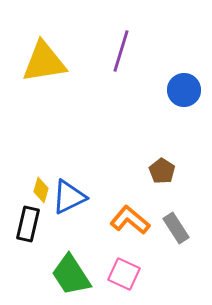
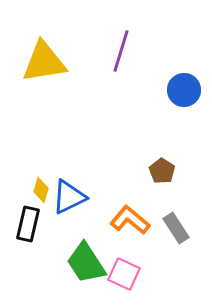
green trapezoid: moved 15 px right, 12 px up
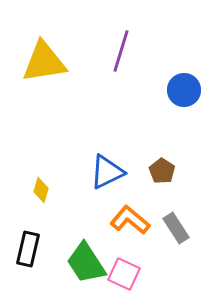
blue triangle: moved 38 px right, 25 px up
black rectangle: moved 25 px down
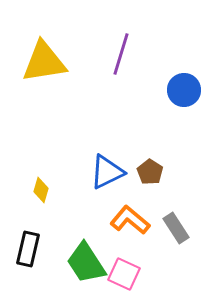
purple line: moved 3 px down
brown pentagon: moved 12 px left, 1 px down
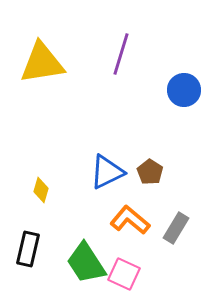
yellow triangle: moved 2 px left, 1 px down
gray rectangle: rotated 64 degrees clockwise
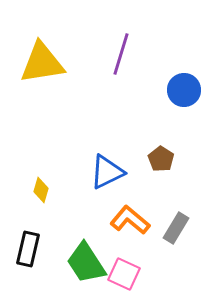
brown pentagon: moved 11 px right, 13 px up
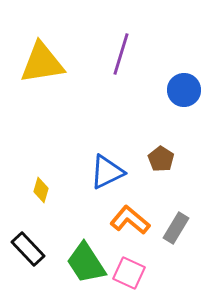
black rectangle: rotated 56 degrees counterclockwise
pink square: moved 5 px right, 1 px up
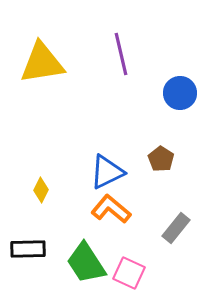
purple line: rotated 30 degrees counterclockwise
blue circle: moved 4 px left, 3 px down
yellow diamond: rotated 10 degrees clockwise
orange L-shape: moved 19 px left, 11 px up
gray rectangle: rotated 8 degrees clockwise
black rectangle: rotated 48 degrees counterclockwise
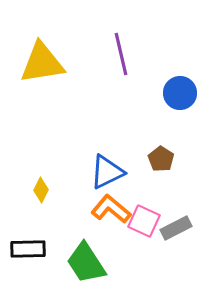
gray rectangle: rotated 24 degrees clockwise
pink square: moved 15 px right, 52 px up
